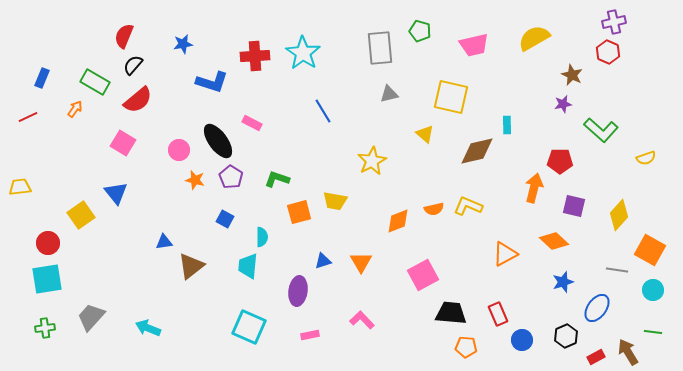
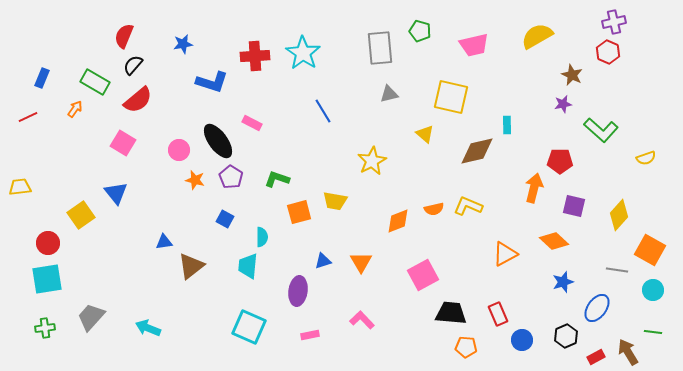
yellow semicircle at (534, 38): moved 3 px right, 2 px up
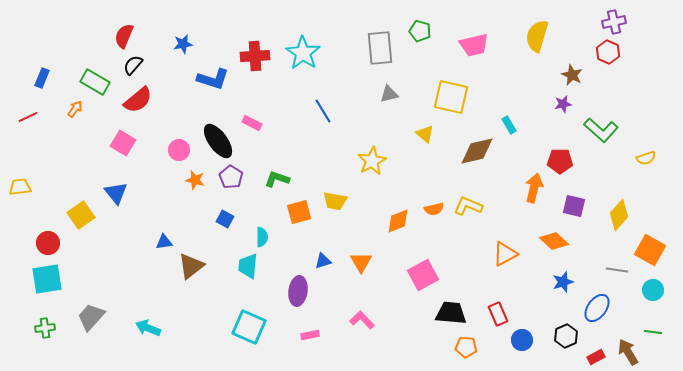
yellow semicircle at (537, 36): rotated 44 degrees counterclockwise
blue L-shape at (212, 82): moved 1 px right, 3 px up
cyan rectangle at (507, 125): moved 2 px right; rotated 30 degrees counterclockwise
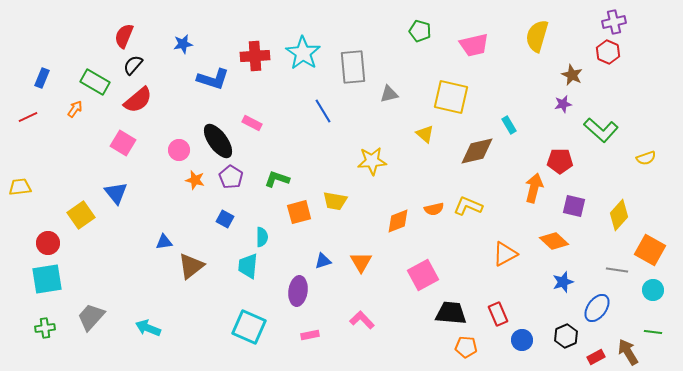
gray rectangle at (380, 48): moved 27 px left, 19 px down
yellow star at (372, 161): rotated 24 degrees clockwise
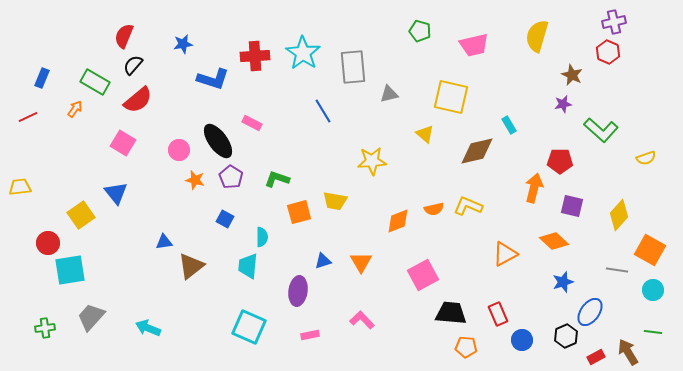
purple square at (574, 206): moved 2 px left
cyan square at (47, 279): moved 23 px right, 9 px up
blue ellipse at (597, 308): moved 7 px left, 4 px down
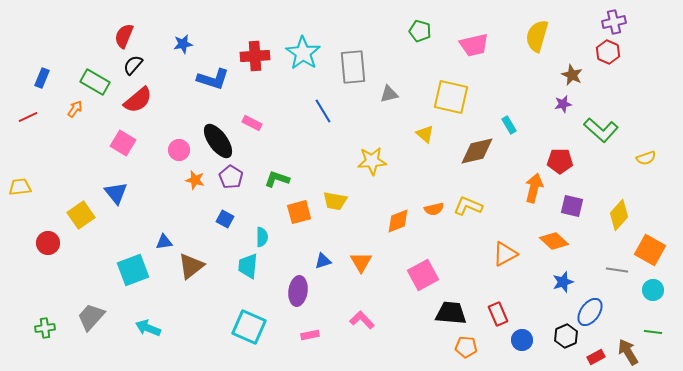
cyan square at (70, 270): moved 63 px right; rotated 12 degrees counterclockwise
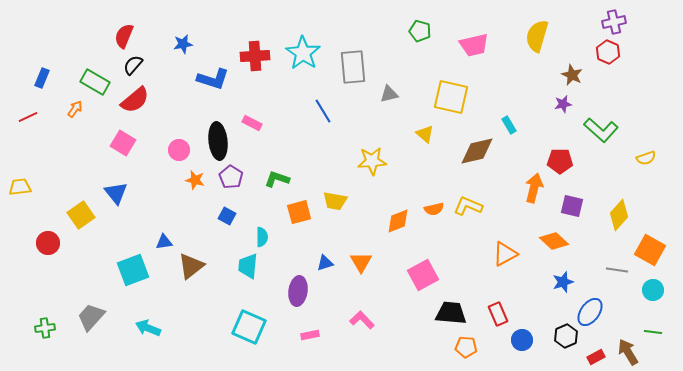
red semicircle at (138, 100): moved 3 px left
black ellipse at (218, 141): rotated 30 degrees clockwise
blue square at (225, 219): moved 2 px right, 3 px up
blue triangle at (323, 261): moved 2 px right, 2 px down
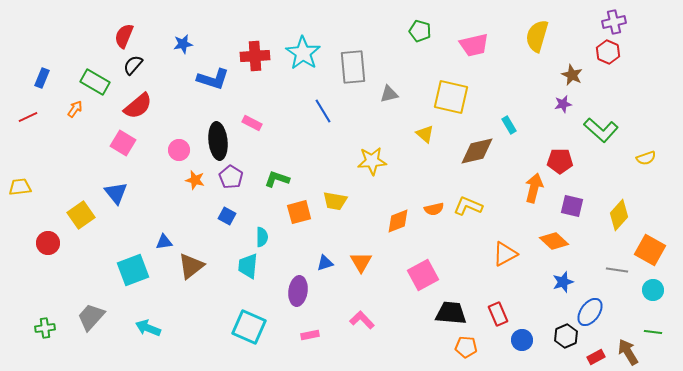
red semicircle at (135, 100): moved 3 px right, 6 px down
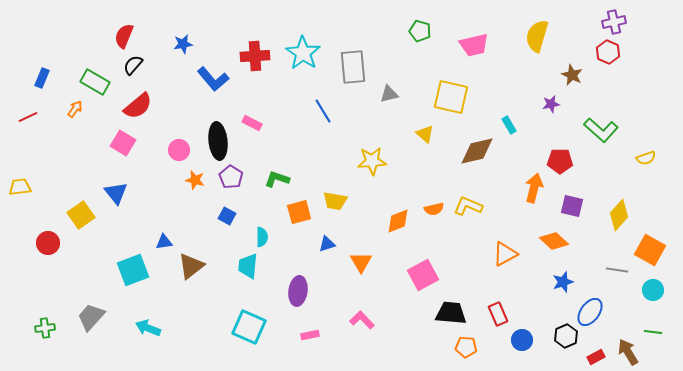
blue L-shape at (213, 79): rotated 32 degrees clockwise
purple star at (563, 104): moved 12 px left
blue triangle at (325, 263): moved 2 px right, 19 px up
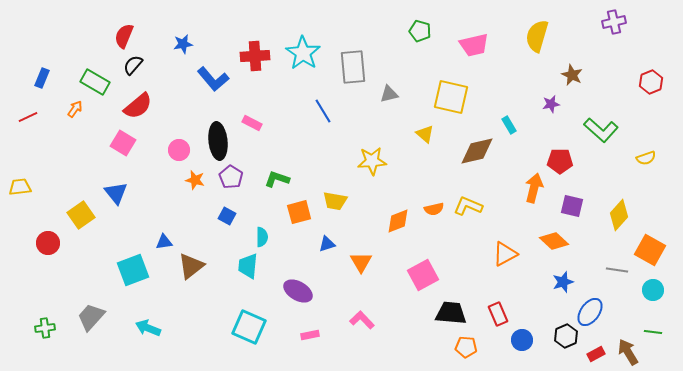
red hexagon at (608, 52): moved 43 px right, 30 px down; rotated 15 degrees clockwise
purple ellipse at (298, 291): rotated 68 degrees counterclockwise
red rectangle at (596, 357): moved 3 px up
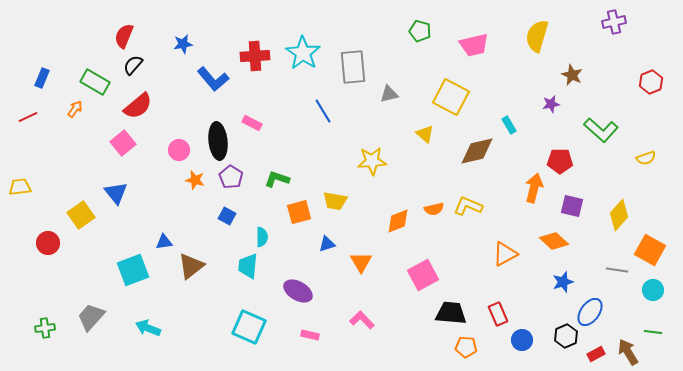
yellow square at (451, 97): rotated 15 degrees clockwise
pink square at (123, 143): rotated 20 degrees clockwise
pink rectangle at (310, 335): rotated 24 degrees clockwise
